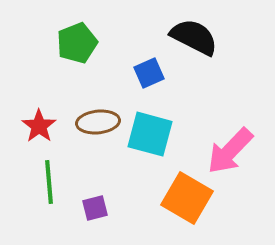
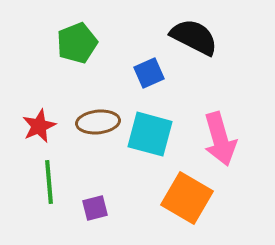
red star: rotated 12 degrees clockwise
pink arrow: moved 10 px left, 12 px up; rotated 60 degrees counterclockwise
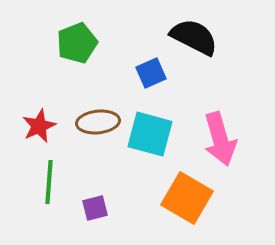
blue square: moved 2 px right
green line: rotated 9 degrees clockwise
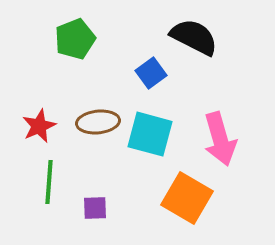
green pentagon: moved 2 px left, 4 px up
blue square: rotated 12 degrees counterclockwise
purple square: rotated 12 degrees clockwise
